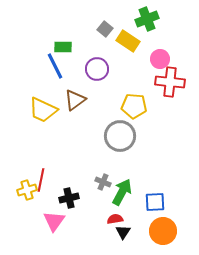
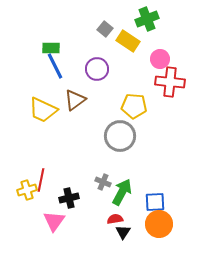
green rectangle: moved 12 px left, 1 px down
orange circle: moved 4 px left, 7 px up
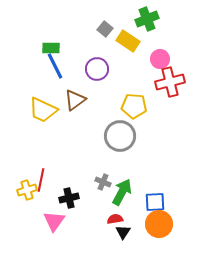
red cross: rotated 20 degrees counterclockwise
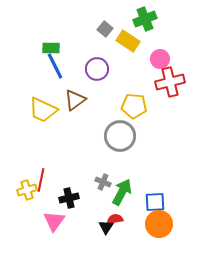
green cross: moved 2 px left
black triangle: moved 17 px left, 5 px up
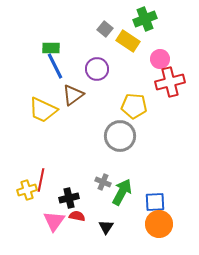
brown triangle: moved 2 px left, 5 px up
red semicircle: moved 38 px left, 3 px up; rotated 21 degrees clockwise
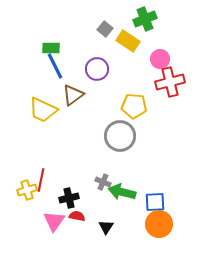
green arrow: rotated 104 degrees counterclockwise
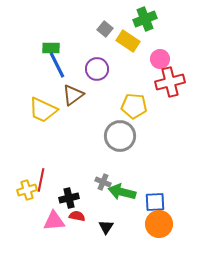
blue line: moved 2 px right, 1 px up
pink triangle: rotated 50 degrees clockwise
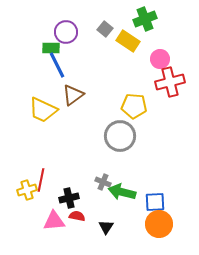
purple circle: moved 31 px left, 37 px up
